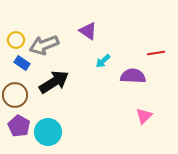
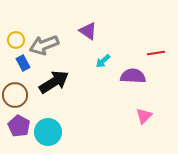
blue rectangle: moved 1 px right; rotated 28 degrees clockwise
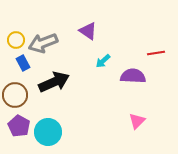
gray arrow: moved 1 px left, 2 px up
black arrow: rotated 8 degrees clockwise
pink triangle: moved 7 px left, 5 px down
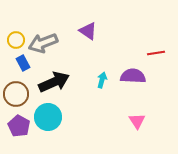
cyan arrow: moved 1 px left, 19 px down; rotated 147 degrees clockwise
brown circle: moved 1 px right, 1 px up
pink triangle: rotated 18 degrees counterclockwise
cyan circle: moved 15 px up
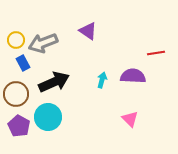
pink triangle: moved 7 px left, 2 px up; rotated 12 degrees counterclockwise
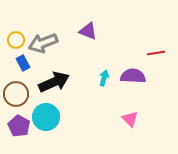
purple triangle: rotated 12 degrees counterclockwise
cyan arrow: moved 2 px right, 2 px up
cyan circle: moved 2 px left
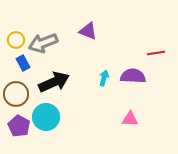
pink triangle: rotated 42 degrees counterclockwise
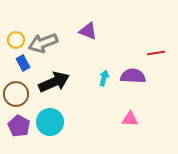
cyan circle: moved 4 px right, 5 px down
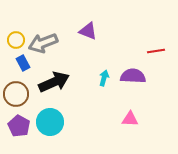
red line: moved 2 px up
